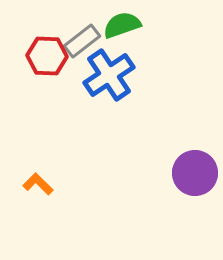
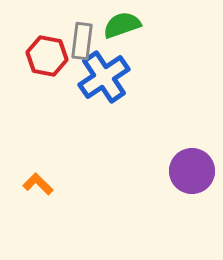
gray rectangle: rotated 45 degrees counterclockwise
red hexagon: rotated 9 degrees clockwise
blue cross: moved 5 px left, 2 px down
purple circle: moved 3 px left, 2 px up
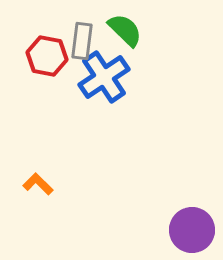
green semicircle: moved 3 px right, 5 px down; rotated 63 degrees clockwise
purple circle: moved 59 px down
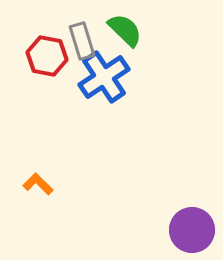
gray rectangle: rotated 24 degrees counterclockwise
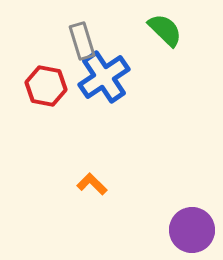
green semicircle: moved 40 px right
red hexagon: moved 1 px left, 30 px down
orange L-shape: moved 54 px right
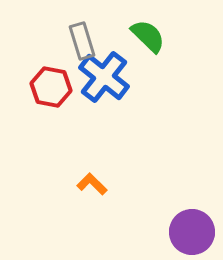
green semicircle: moved 17 px left, 6 px down
blue cross: rotated 18 degrees counterclockwise
red hexagon: moved 5 px right, 1 px down
purple circle: moved 2 px down
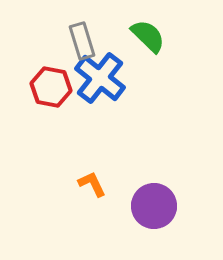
blue cross: moved 4 px left, 1 px down
orange L-shape: rotated 20 degrees clockwise
purple circle: moved 38 px left, 26 px up
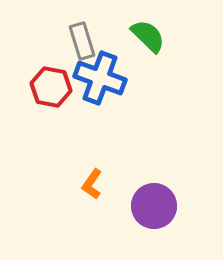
blue cross: rotated 18 degrees counterclockwise
orange L-shape: rotated 120 degrees counterclockwise
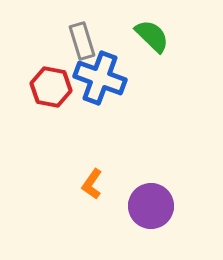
green semicircle: moved 4 px right
purple circle: moved 3 px left
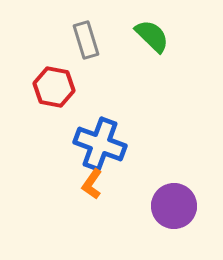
gray rectangle: moved 4 px right, 1 px up
blue cross: moved 66 px down
red hexagon: moved 3 px right
purple circle: moved 23 px right
